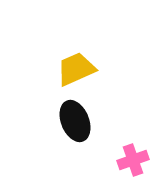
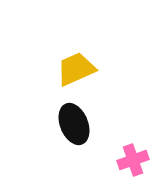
black ellipse: moved 1 px left, 3 px down
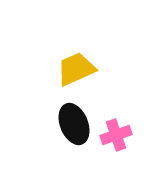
pink cross: moved 17 px left, 25 px up
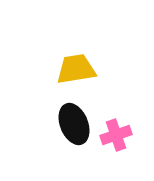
yellow trapezoid: rotated 15 degrees clockwise
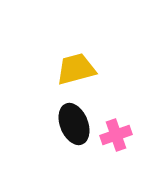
yellow trapezoid: rotated 6 degrees counterclockwise
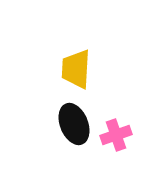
yellow trapezoid: rotated 72 degrees counterclockwise
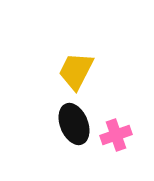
yellow trapezoid: moved 2 px down; rotated 24 degrees clockwise
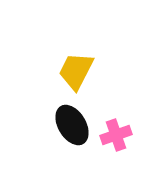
black ellipse: moved 2 px left, 1 px down; rotated 9 degrees counterclockwise
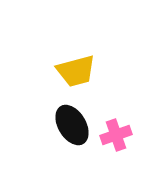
yellow trapezoid: rotated 132 degrees counterclockwise
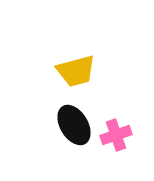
black ellipse: moved 2 px right
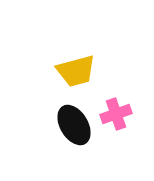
pink cross: moved 21 px up
